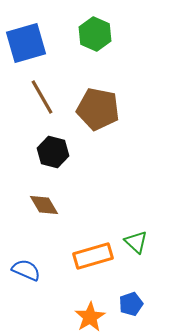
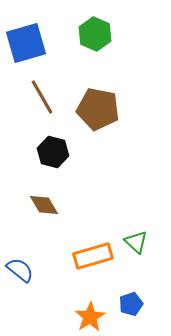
blue semicircle: moved 6 px left; rotated 16 degrees clockwise
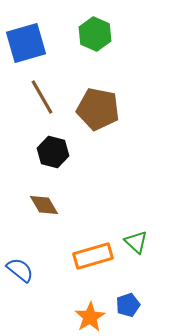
blue pentagon: moved 3 px left, 1 px down
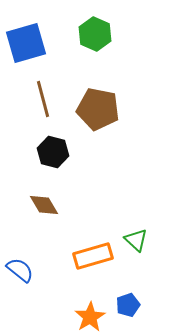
brown line: moved 1 px right, 2 px down; rotated 15 degrees clockwise
green triangle: moved 2 px up
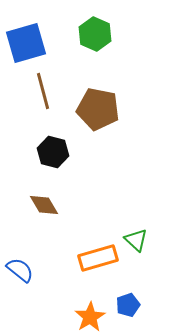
brown line: moved 8 px up
orange rectangle: moved 5 px right, 2 px down
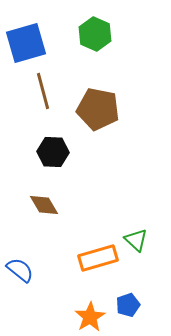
black hexagon: rotated 12 degrees counterclockwise
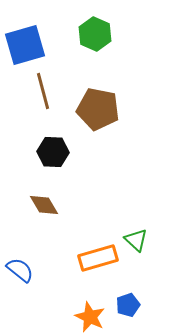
blue square: moved 1 px left, 2 px down
orange star: rotated 16 degrees counterclockwise
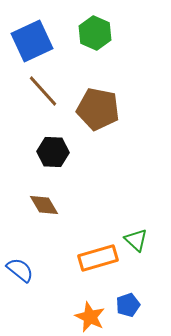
green hexagon: moved 1 px up
blue square: moved 7 px right, 4 px up; rotated 9 degrees counterclockwise
brown line: rotated 27 degrees counterclockwise
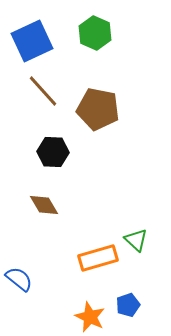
blue semicircle: moved 1 px left, 9 px down
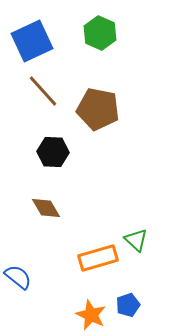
green hexagon: moved 5 px right
brown diamond: moved 2 px right, 3 px down
blue semicircle: moved 1 px left, 2 px up
orange star: moved 1 px right, 2 px up
